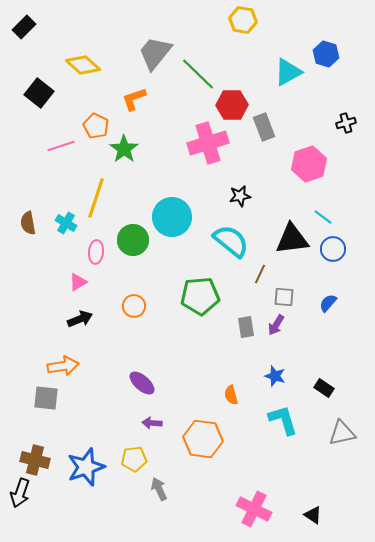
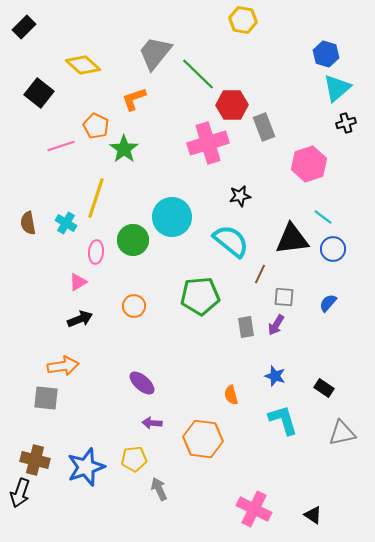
cyan triangle at (288, 72): moved 49 px right, 16 px down; rotated 12 degrees counterclockwise
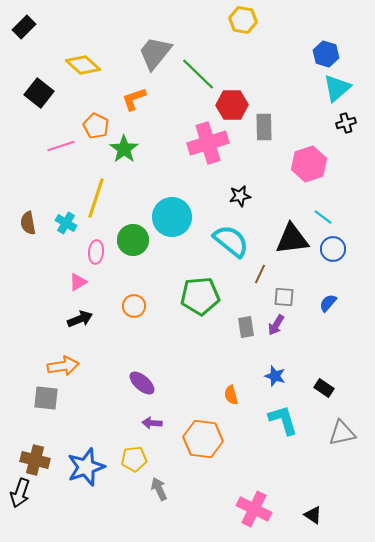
gray rectangle at (264, 127): rotated 20 degrees clockwise
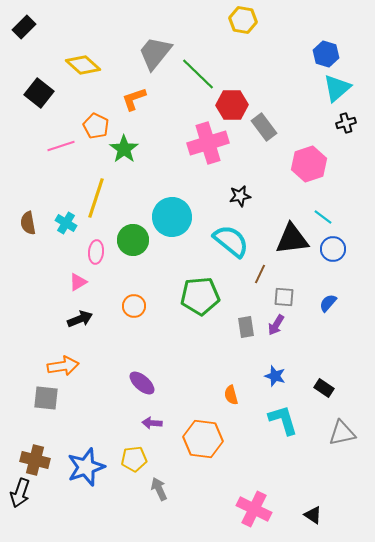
gray rectangle at (264, 127): rotated 36 degrees counterclockwise
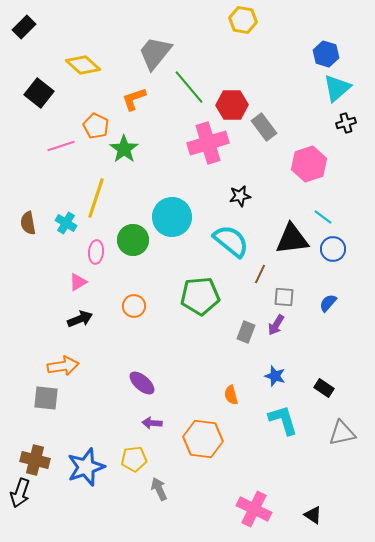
green line at (198, 74): moved 9 px left, 13 px down; rotated 6 degrees clockwise
gray rectangle at (246, 327): moved 5 px down; rotated 30 degrees clockwise
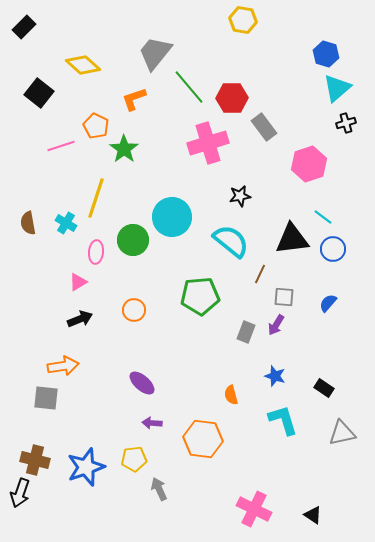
red hexagon at (232, 105): moved 7 px up
orange circle at (134, 306): moved 4 px down
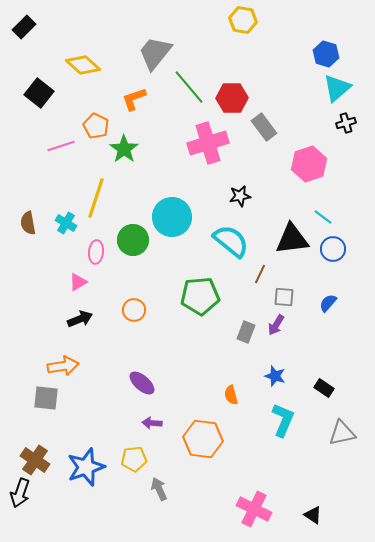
cyan L-shape at (283, 420): rotated 40 degrees clockwise
brown cross at (35, 460): rotated 20 degrees clockwise
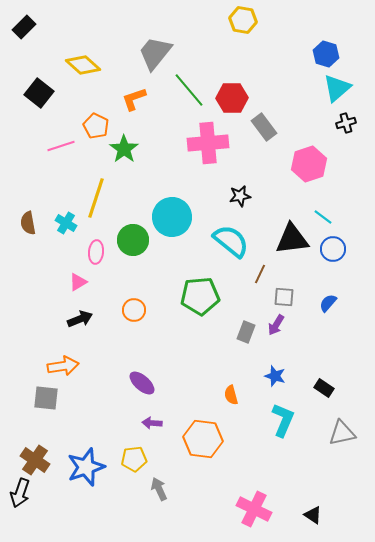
green line at (189, 87): moved 3 px down
pink cross at (208, 143): rotated 12 degrees clockwise
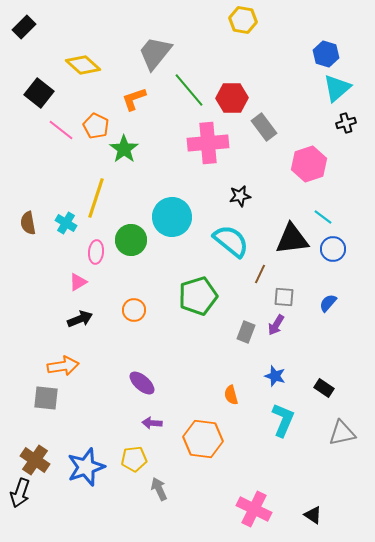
pink line at (61, 146): moved 16 px up; rotated 56 degrees clockwise
green circle at (133, 240): moved 2 px left
green pentagon at (200, 296): moved 2 px left; rotated 12 degrees counterclockwise
